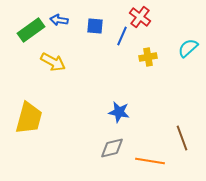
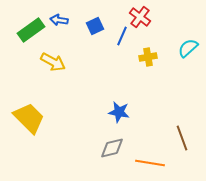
blue square: rotated 30 degrees counterclockwise
yellow trapezoid: rotated 60 degrees counterclockwise
orange line: moved 2 px down
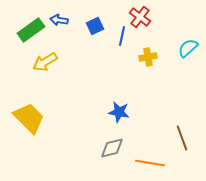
blue line: rotated 12 degrees counterclockwise
yellow arrow: moved 8 px left; rotated 120 degrees clockwise
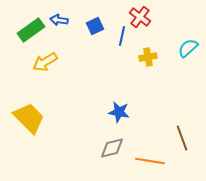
orange line: moved 2 px up
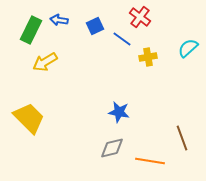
green rectangle: rotated 28 degrees counterclockwise
blue line: moved 3 px down; rotated 66 degrees counterclockwise
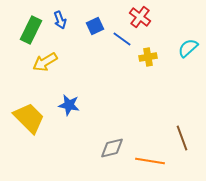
blue arrow: moved 1 px right; rotated 120 degrees counterclockwise
blue star: moved 50 px left, 7 px up
